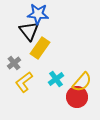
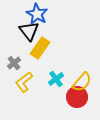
blue star: moved 1 px left; rotated 25 degrees clockwise
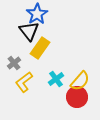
blue star: rotated 10 degrees clockwise
yellow semicircle: moved 2 px left, 1 px up
